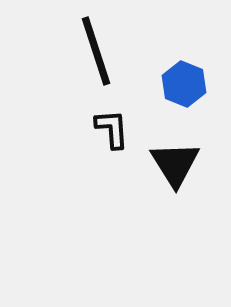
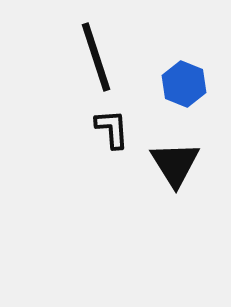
black line: moved 6 px down
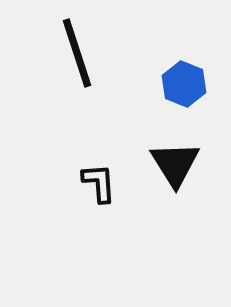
black line: moved 19 px left, 4 px up
black L-shape: moved 13 px left, 54 px down
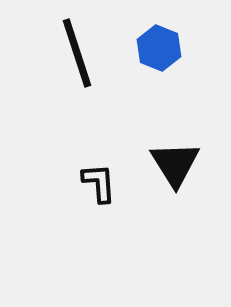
blue hexagon: moved 25 px left, 36 px up
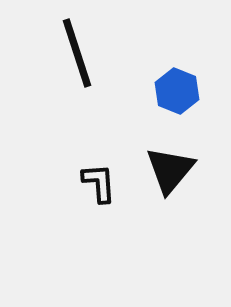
blue hexagon: moved 18 px right, 43 px down
black triangle: moved 5 px left, 6 px down; rotated 12 degrees clockwise
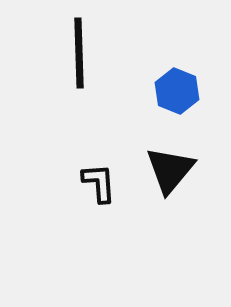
black line: moved 2 px right; rotated 16 degrees clockwise
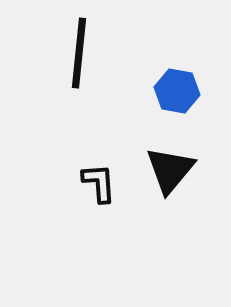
black line: rotated 8 degrees clockwise
blue hexagon: rotated 12 degrees counterclockwise
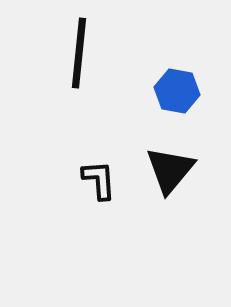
black L-shape: moved 3 px up
